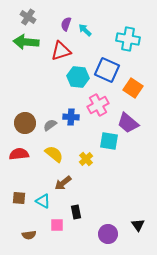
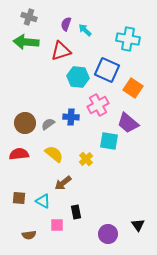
gray cross: moved 1 px right; rotated 14 degrees counterclockwise
gray semicircle: moved 2 px left, 1 px up
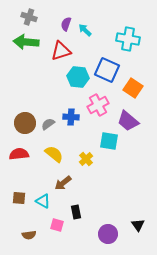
purple trapezoid: moved 2 px up
pink square: rotated 16 degrees clockwise
